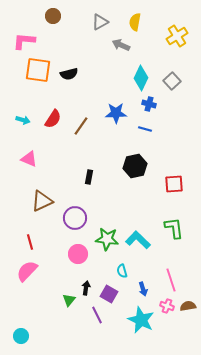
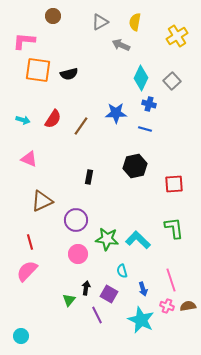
purple circle: moved 1 px right, 2 px down
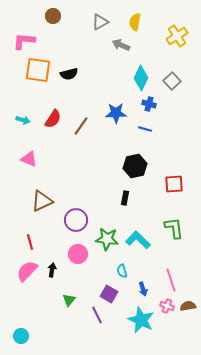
black rectangle: moved 36 px right, 21 px down
black arrow: moved 34 px left, 18 px up
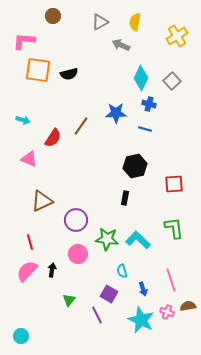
red semicircle: moved 19 px down
pink cross: moved 6 px down
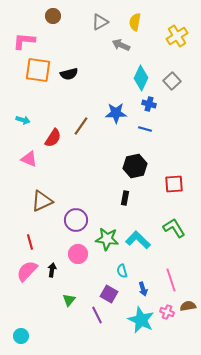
green L-shape: rotated 25 degrees counterclockwise
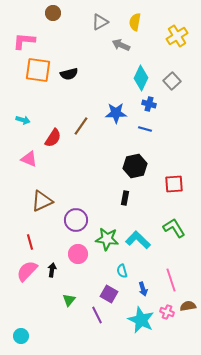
brown circle: moved 3 px up
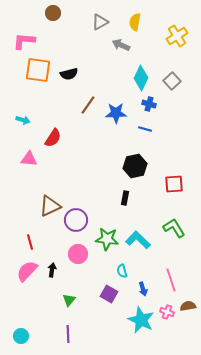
brown line: moved 7 px right, 21 px up
pink triangle: rotated 18 degrees counterclockwise
brown triangle: moved 8 px right, 5 px down
purple line: moved 29 px left, 19 px down; rotated 24 degrees clockwise
